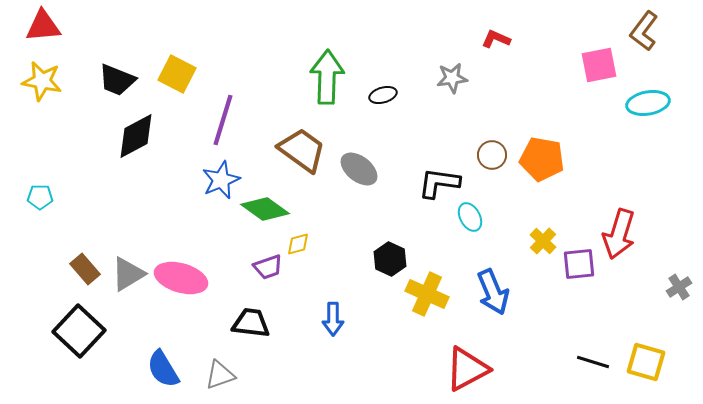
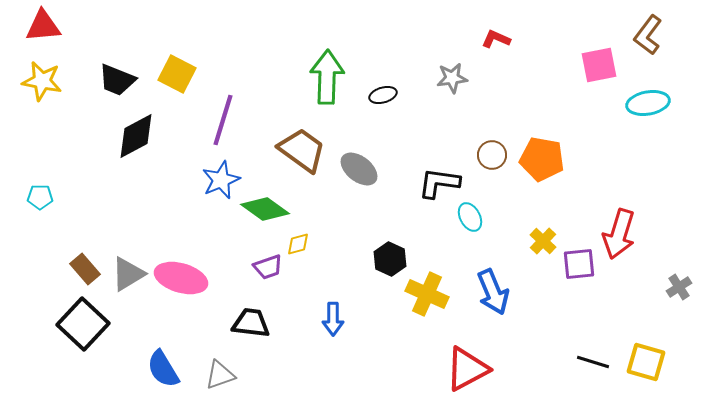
brown L-shape at (644, 31): moved 4 px right, 4 px down
black square at (79, 331): moved 4 px right, 7 px up
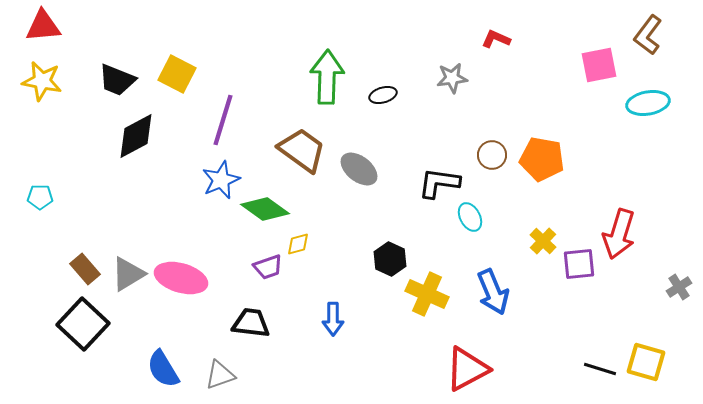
black line at (593, 362): moved 7 px right, 7 px down
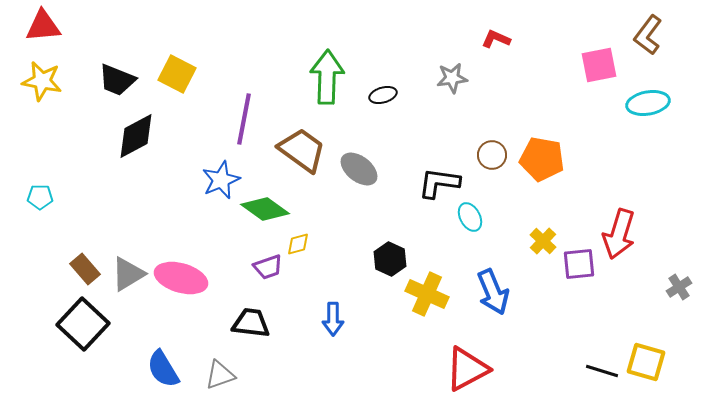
purple line at (223, 120): moved 21 px right, 1 px up; rotated 6 degrees counterclockwise
black line at (600, 369): moved 2 px right, 2 px down
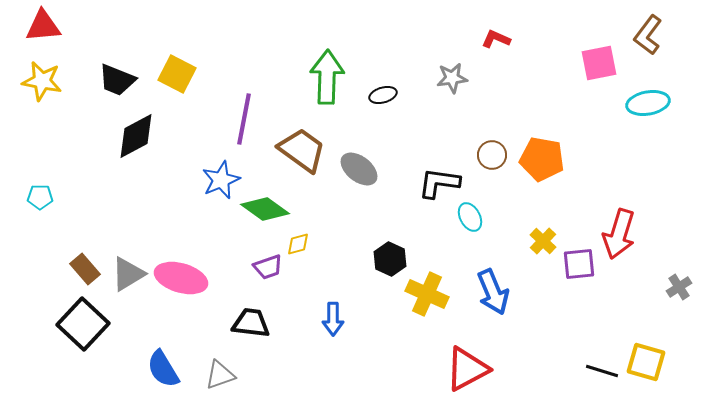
pink square at (599, 65): moved 2 px up
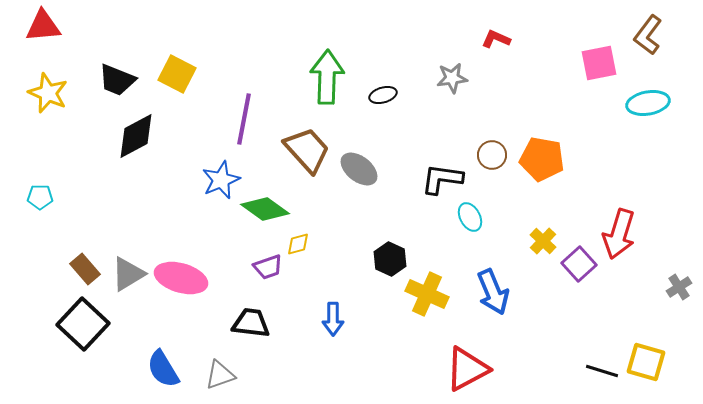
yellow star at (42, 81): moved 6 px right, 12 px down; rotated 12 degrees clockwise
brown trapezoid at (302, 150): moved 5 px right; rotated 12 degrees clockwise
black L-shape at (439, 183): moved 3 px right, 4 px up
purple square at (579, 264): rotated 36 degrees counterclockwise
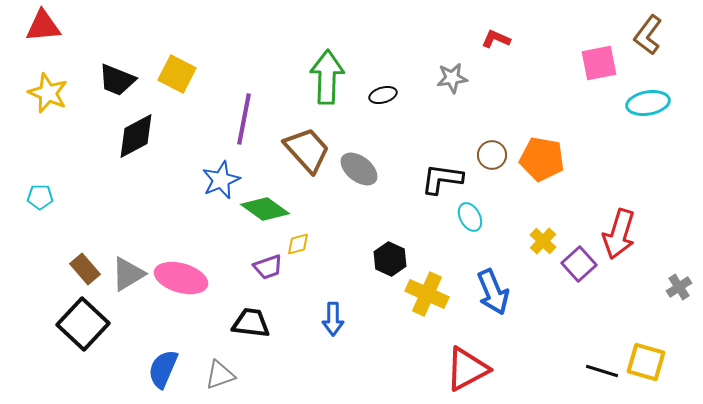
blue semicircle at (163, 369): rotated 54 degrees clockwise
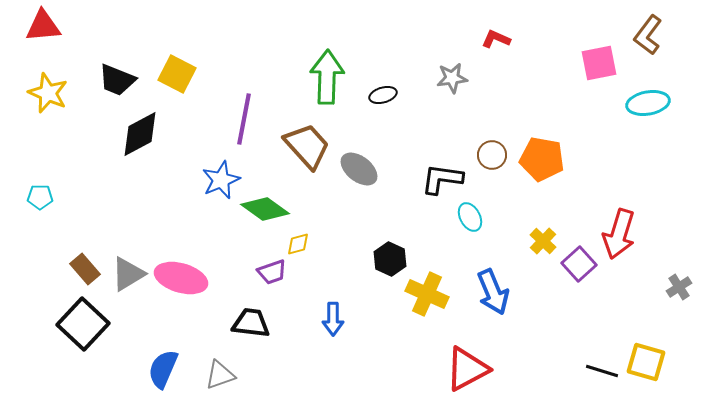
black diamond at (136, 136): moved 4 px right, 2 px up
brown trapezoid at (307, 150): moved 4 px up
purple trapezoid at (268, 267): moved 4 px right, 5 px down
